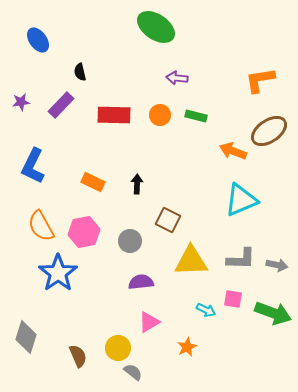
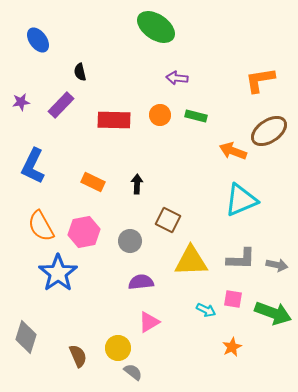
red rectangle: moved 5 px down
orange star: moved 45 px right
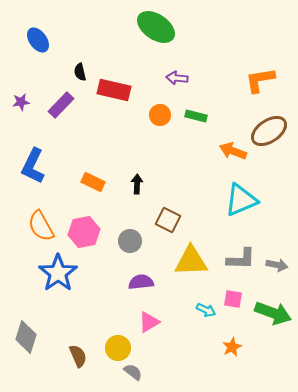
red rectangle: moved 30 px up; rotated 12 degrees clockwise
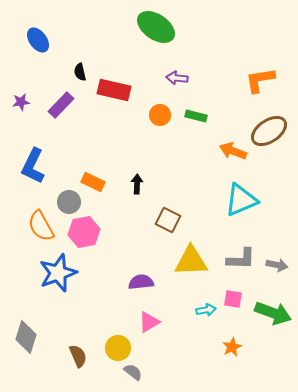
gray circle: moved 61 px left, 39 px up
blue star: rotated 15 degrees clockwise
cyan arrow: rotated 36 degrees counterclockwise
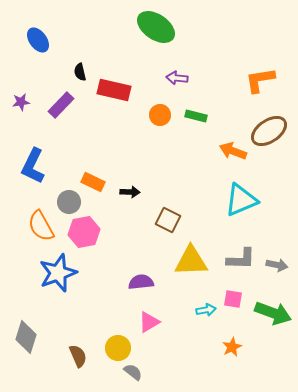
black arrow: moved 7 px left, 8 px down; rotated 90 degrees clockwise
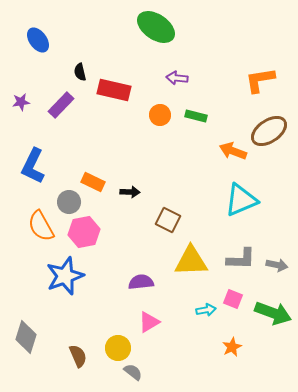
blue star: moved 7 px right, 3 px down
pink square: rotated 12 degrees clockwise
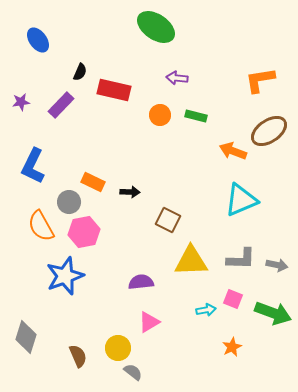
black semicircle: rotated 144 degrees counterclockwise
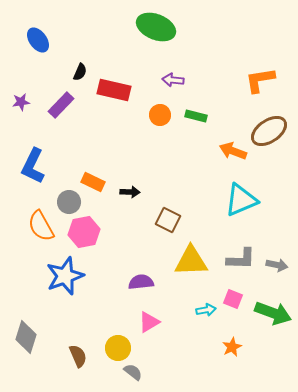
green ellipse: rotated 12 degrees counterclockwise
purple arrow: moved 4 px left, 2 px down
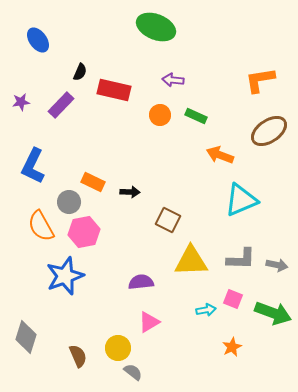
green rectangle: rotated 10 degrees clockwise
orange arrow: moved 13 px left, 4 px down
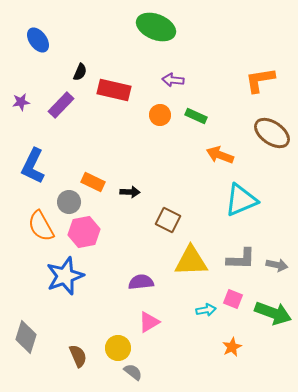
brown ellipse: moved 3 px right, 2 px down; rotated 69 degrees clockwise
